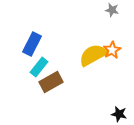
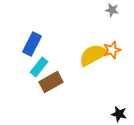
orange star: rotated 12 degrees clockwise
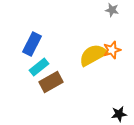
cyan rectangle: rotated 12 degrees clockwise
black star: rotated 21 degrees counterclockwise
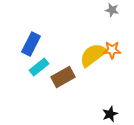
blue rectangle: moved 1 px left
orange star: rotated 18 degrees clockwise
yellow semicircle: rotated 8 degrees counterclockwise
brown rectangle: moved 12 px right, 5 px up
black star: moved 9 px left; rotated 14 degrees counterclockwise
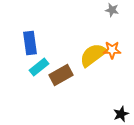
blue rectangle: moved 1 px left, 1 px up; rotated 35 degrees counterclockwise
brown rectangle: moved 2 px left, 2 px up
black star: moved 11 px right
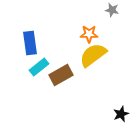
orange star: moved 23 px left, 16 px up
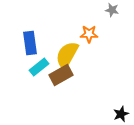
yellow semicircle: moved 26 px left; rotated 24 degrees counterclockwise
